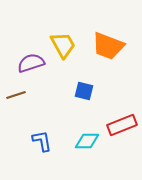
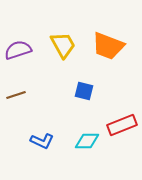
purple semicircle: moved 13 px left, 13 px up
blue L-shape: rotated 125 degrees clockwise
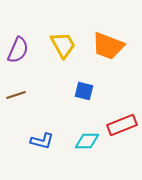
purple semicircle: rotated 132 degrees clockwise
blue L-shape: rotated 10 degrees counterclockwise
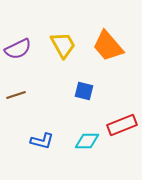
orange trapezoid: rotated 28 degrees clockwise
purple semicircle: moved 1 px up; rotated 40 degrees clockwise
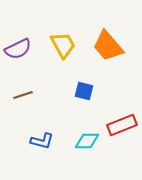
brown line: moved 7 px right
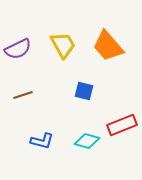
cyan diamond: rotated 15 degrees clockwise
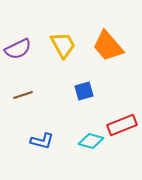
blue square: rotated 30 degrees counterclockwise
cyan diamond: moved 4 px right
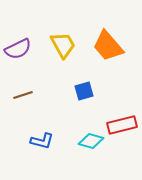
red rectangle: rotated 8 degrees clockwise
